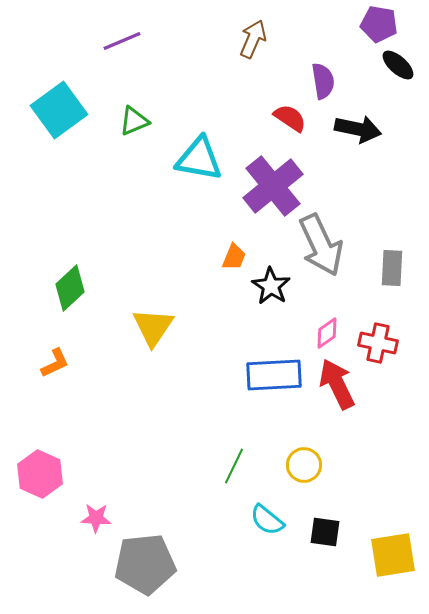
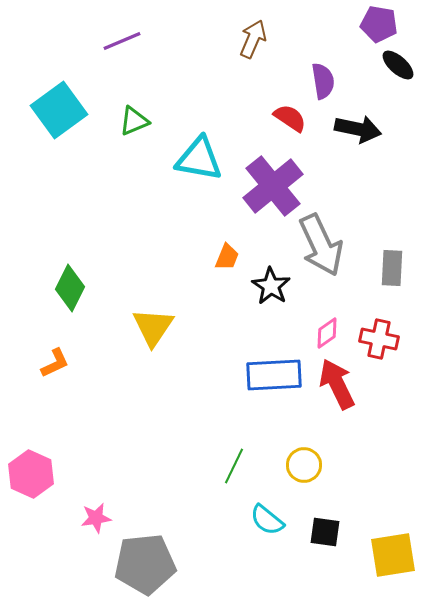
orange trapezoid: moved 7 px left
green diamond: rotated 21 degrees counterclockwise
red cross: moved 1 px right, 4 px up
pink hexagon: moved 9 px left
pink star: rotated 12 degrees counterclockwise
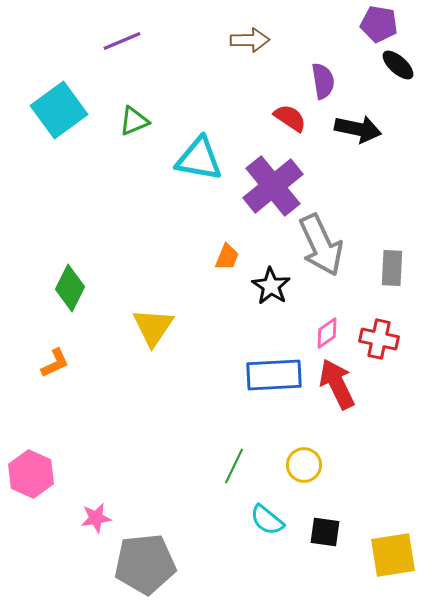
brown arrow: moved 3 px left, 1 px down; rotated 66 degrees clockwise
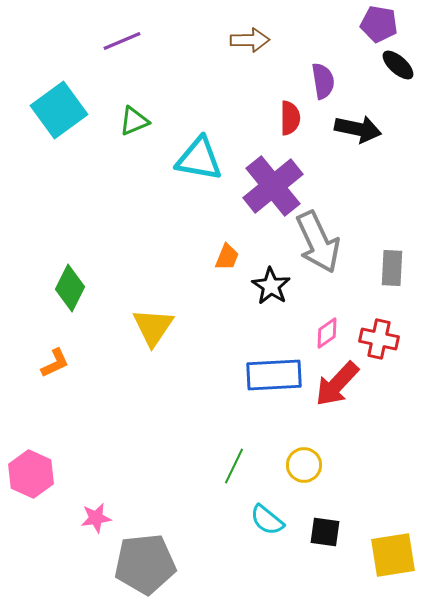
red semicircle: rotated 56 degrees clockwise
gray arrow: moved 3 px left, 3 px up
red arrow: rotated 111 degrees counterclockwise
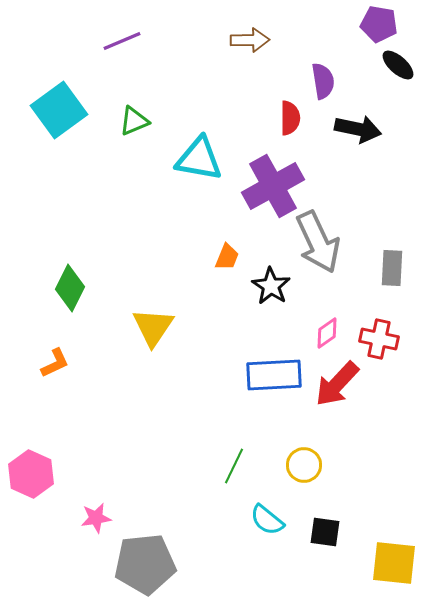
purple cross: rotated 10 degrees clockwise
yellow square: moved 1 px right, 8 px down; rotated 15 degrees clockwise
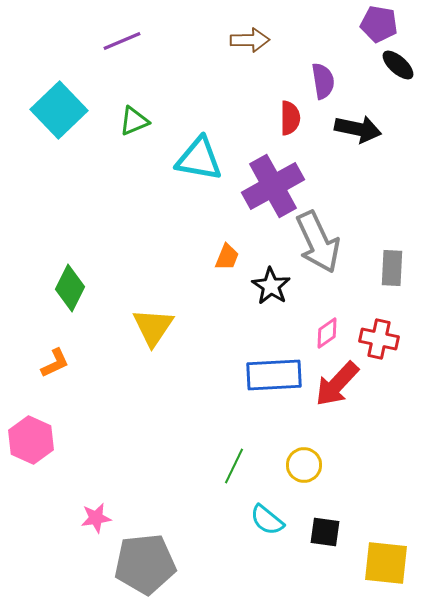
cyan square: rotated 8 degrees counterclockwise
pink hexagon: moved 34 px up
yellow square: moved 8 px left
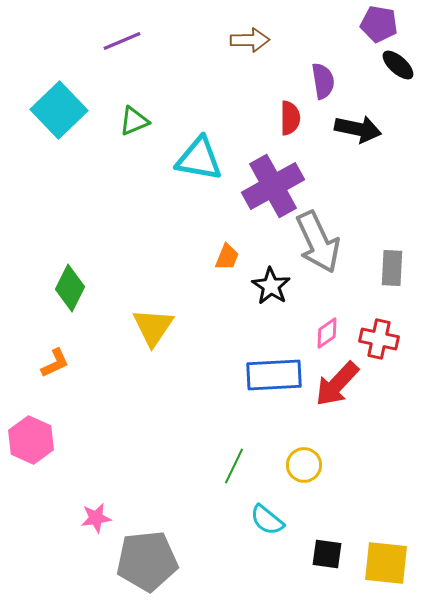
black square: moved 2 px right, 22 px down
gray pentagon: moved 2 px right, 3 px up
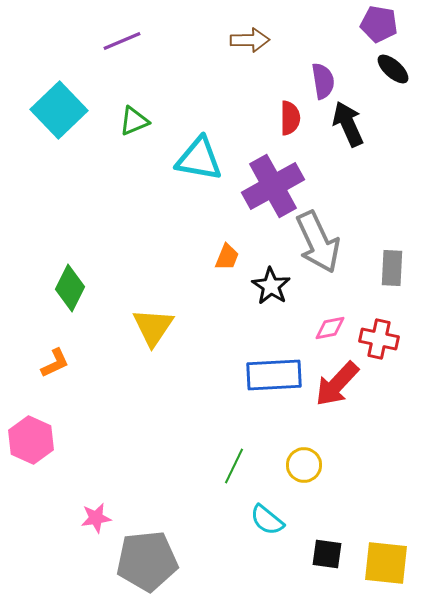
black ellipse: moved 5 px left, 4 px down
black arrow: moved 10 px left, 5 px up; rotated 126 degrees counterclockwise
pink diamond: moved 3 px right, 5 px up; rotated 24 degrees clockwise
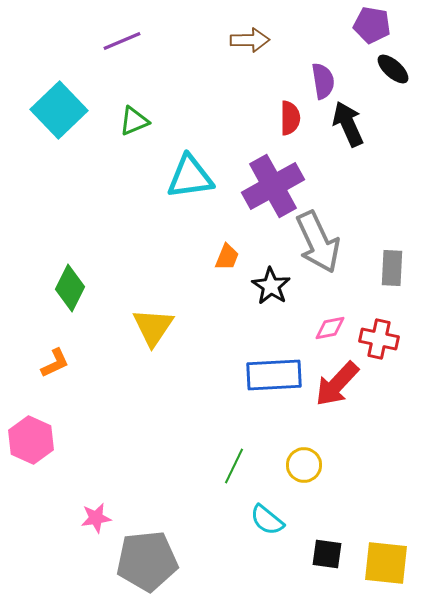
purple pentagon: moved 7 px left, 1 px down
cyan triangle: moved 9 px left, 18 px down; rotated 18 degrees counterclockwise
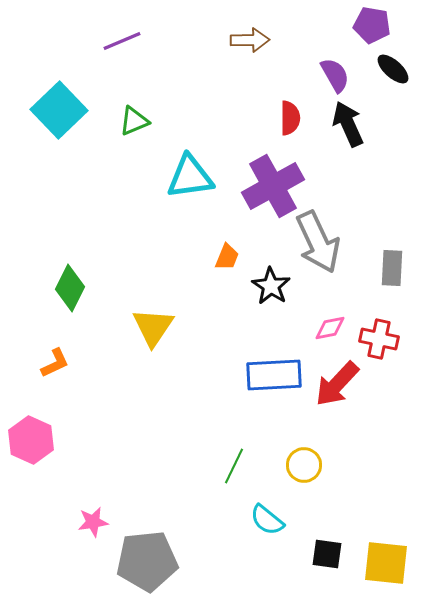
purple semicircle: moved 12 px right, 6 px up; rotated 21 degrees counterclockwise
pink star: moved 3 px left, 4 px down
